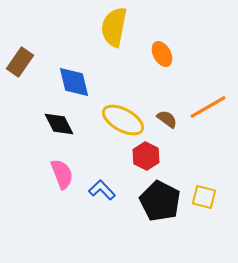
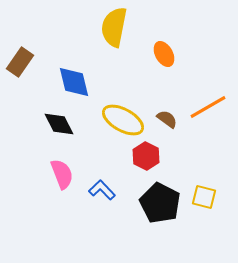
orange ellipse: moved 2 px right
black pentagon: moved 2 px down
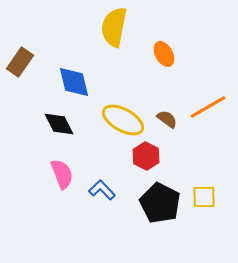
yellow square: rotated 15 degrees counterclockwise
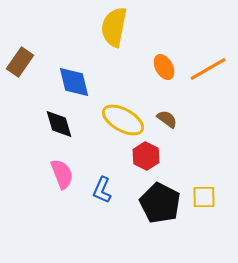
orange ellipse: moved 13 px down
orange line: moved 38 px up
black diamond: rotated 12 degrees clockwise
blue L-shape: rotated 112 degrees counterclockwise
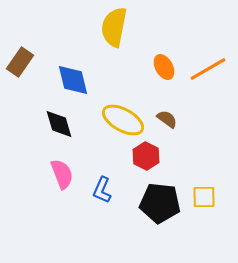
blue diamond: moved 1 px left, 2 px up
black pentagon: rotated 21 degrees counterclockwise
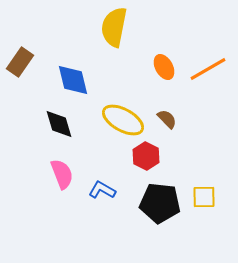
brown semicircle: rotated 10 degrees clockwise
blue L-shape: rotated 96 degrees clockwise
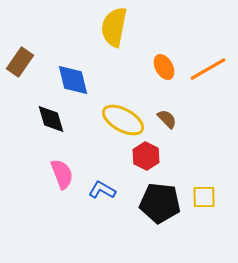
black diamond: moved 8 px left, 5 px up
